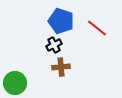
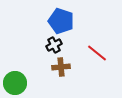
red line: moved 25 px down
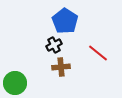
blue pentagon: moved 4 px right; rotated 15 degrees clockwise
red line: moved 1 px right
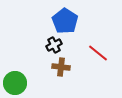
brown cross: rotated 12 degrees clockwise
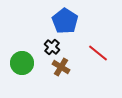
black cross: moved 2 px left, 2 px down; rotated 21 degrees counterclockwise
brown cross: rotated 24 degrees clockwise
green circle: moved 7 px right, 20 px up
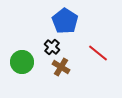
green circle: moved 1 px up
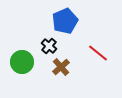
blue pentagon: rotated 15 degrees clockwise
black cross: moved 3 px left, 1 px up
brown cross: rotated 18 degrees clockwise
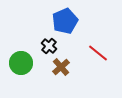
green circle: moved 1 px left, 1 px down
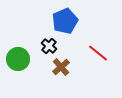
green circle: moved 3 px left, 4 px up
